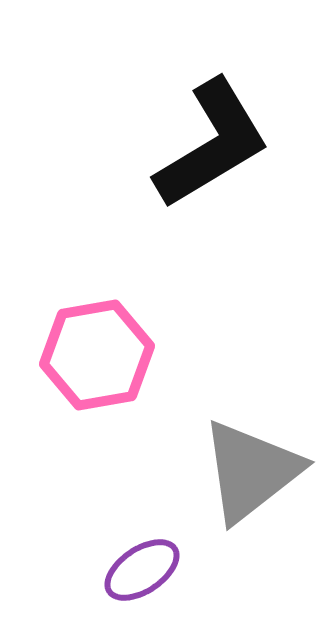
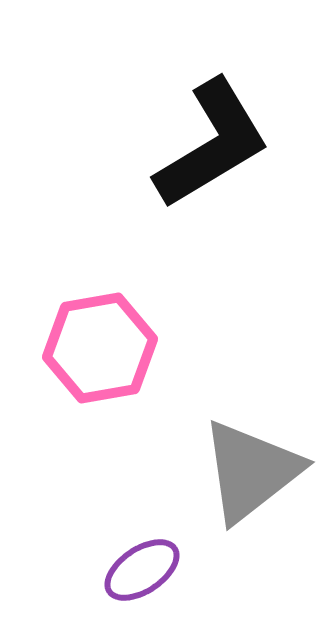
pink hexagon: moved 3 px right, 7 px up
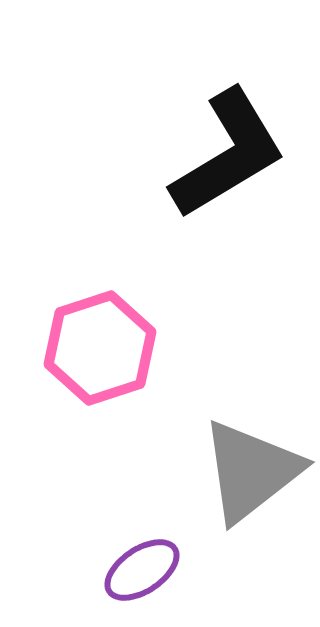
black L-shape: moved 16 px right, 10 px down
pink hexagon: rotated 8 degrees counterclockwise
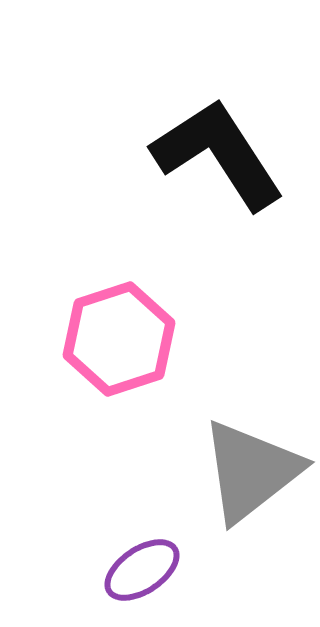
black L-shape: moved 10 px left; rotated 92 degrees counterclockwise
pink hexagon: moved 19 px right, 9 px up
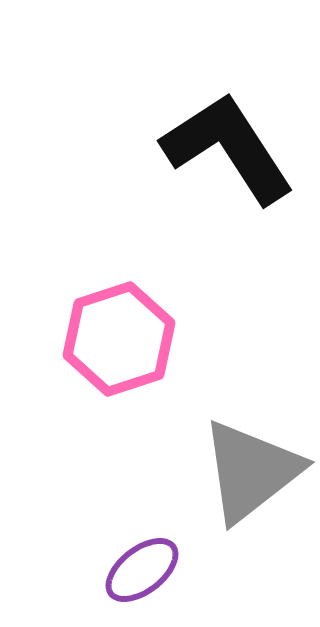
black L-shape: moved 10 px right, 6 px up
purple ellipse: rotated 4 degrees counterclockwise
